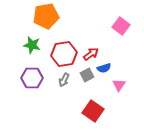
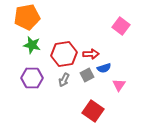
orange pentagon: moved 19 px left, 1 px down
red arrow: rotated 35 degrees clockwise
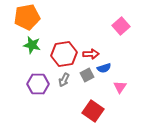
pink square: rotated 12 degrees clockwise
purple hexagon: moved 6 px right, 6 px down
pink triangle: moved 1 px right, 2 px down
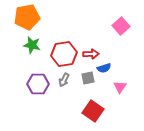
gray square: moved 1 px right, 3 px down; rotated 16 degrees clockwise
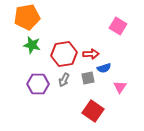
pink square: moved 3 px left; rotated 18 degrees counterclockwise
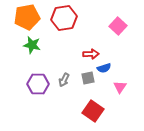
pink square: rotated 12 degrees clockwise
red hexagon: moved 36 px up
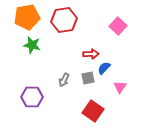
red hexagon: moved 2 px down
blue semicircle: rotated 152 degrees clockwise
purple hexagon: moved 6 px left, 13 px down
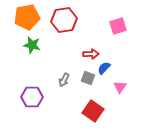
pink square: rotated 30 degrees clockwise
gray square: rotated 32 degrees clockwise
